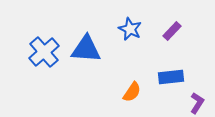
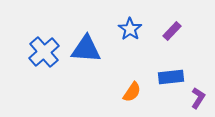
blue star: rotated 10 degrees clockwise
purple L-shape: moved 1 px right, 5 px up
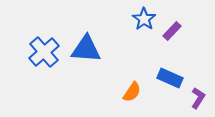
blue star: moved 14 px right, 10 px up
blue rectangle: moved 1 px left, 1 px down; rotated 30 degrees clockwise
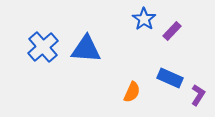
blue cross: moved 1 px left, 5 px up
orange semicircle: rotated 10 degrees counterclockwise
purple L-shape: moved 3 px up
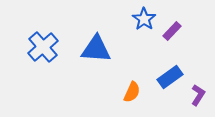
blue triangle: moved 10 px right
blue rectangle: moved 1 px up; rotated 60 degrees counterclockwise
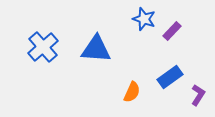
blue star: rotated 15 degrees counterclockwise
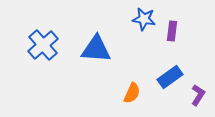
blue star: rotated 10 degrees counterclockwise
purple rectangle: rotated 36 degrees counterclockwise
blue cross: moved 2 px up
orange semicircle: moved 1 px down
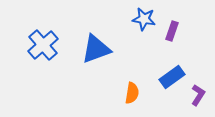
purple rectangle: rotated 12 degrees clockwise
blue triangle: rotated 24 degrees counterclockwise
blue rectangle: moved 2 px right
orange semicircle: rotated 15 degrees counterclockwise
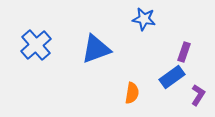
purple rectangle: moved 12 px right, 21 px down
blue cross: moved 7 px left
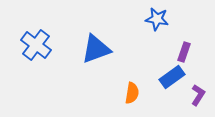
blue star: moved 13 px right
blue cross: rotated 12 degrees counterclockwise
